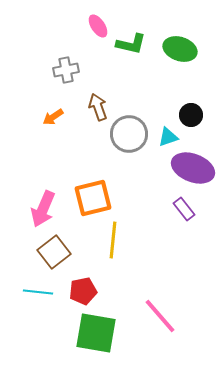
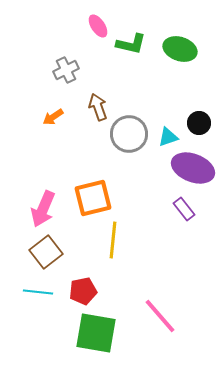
gray cross: rotated 15 degrees counterclockwise
black circle: moved 8 px right, 8 px down
brown square: moved 8 px left
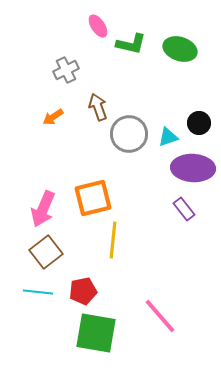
purple ellipse: rotated 18 degrees counterclockwise
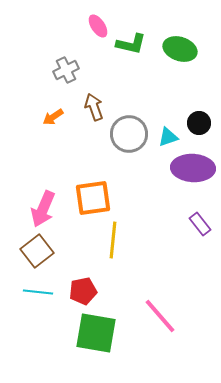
brown arrow: moved 4 px left
orange square: rotated 6 degrees clockwise
purple rectangle: moved 16 px right, 15 px down
brown square: moved 9 px left, 1 px up
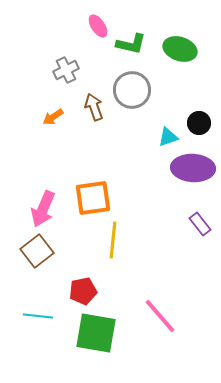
gray circle: moved 3 px right, 44 px up
cyan line: moved 24 px down
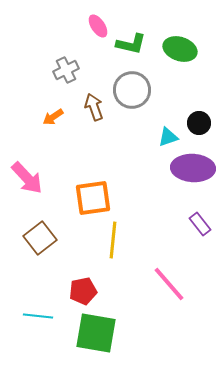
pink arrow: moved 16 px left, 31 px up; rotated 66 degrees counterclockwise
brown square: moved 3 px right, 13 px up
pink line: moved 9 px right, 32 px up
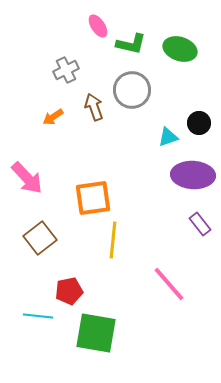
purple ellipse: moved 7 px down
red pentagon: moved 14 px left
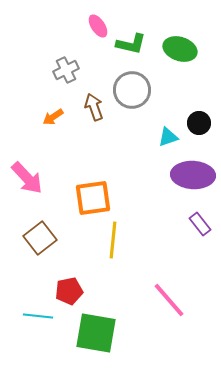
pink line: moved 16 px down
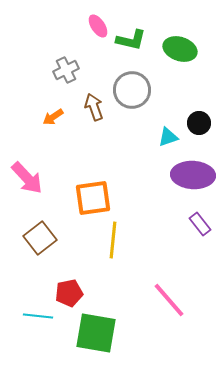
green L-shape: moved 4 px up
red pentagon: moved 2 px down
